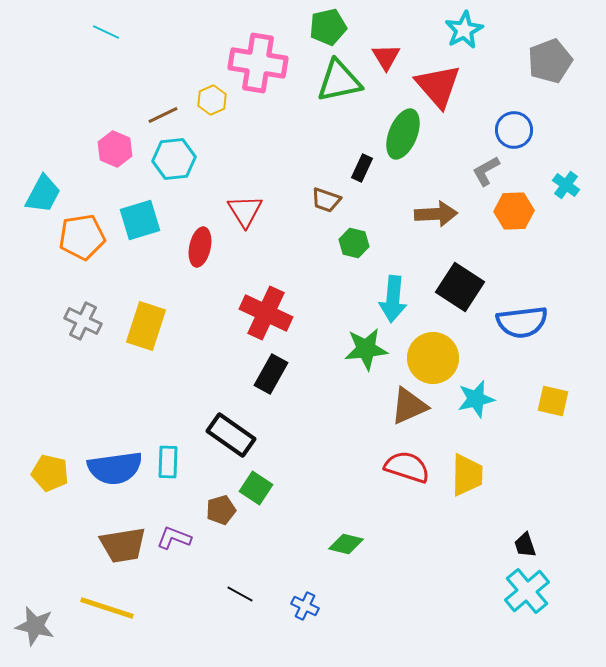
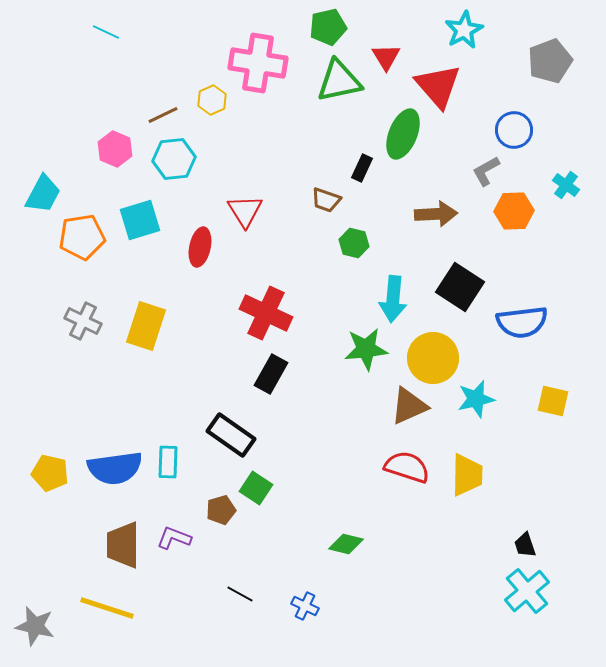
brown trapezoid at (123, 545): rotated 99 degrees clockwise
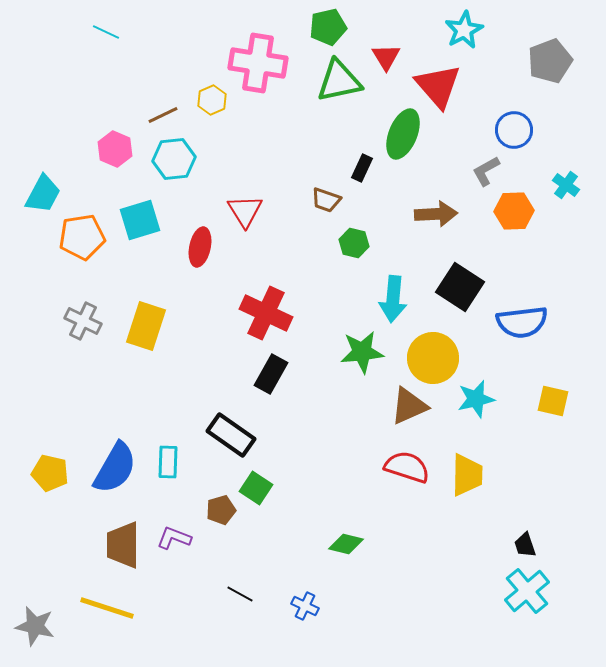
green star at (366, 349): moved 4 px left, 3 px down
blue semicircle at (115, 468): rotated 52 degrees counterclockwise
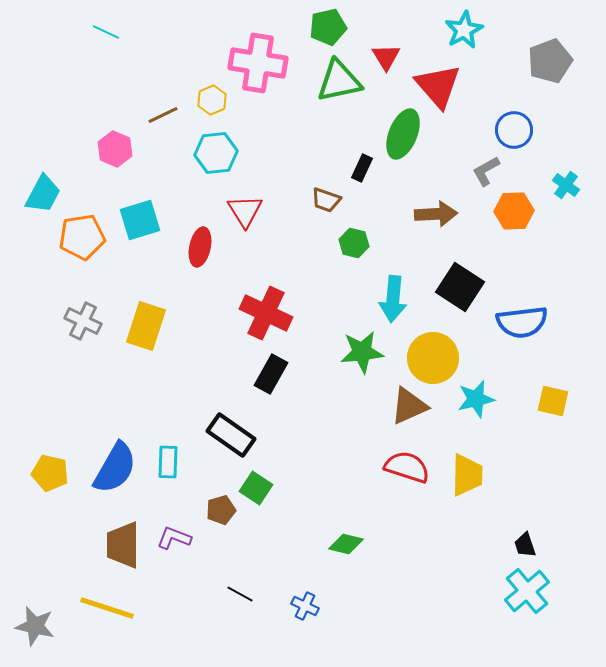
cyan hexagon at (174, 159): moved 42 px right, 6 px up
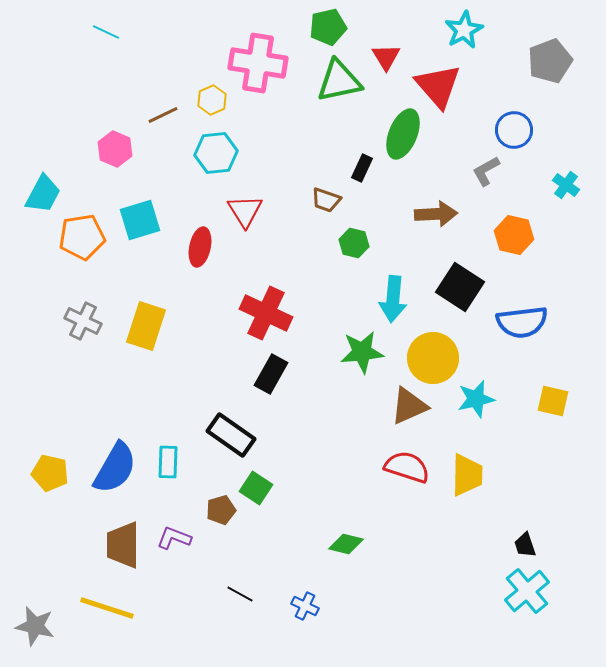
orange hexagon at (514, 211): moved 24 px down; rotated 15 degrees clockwise
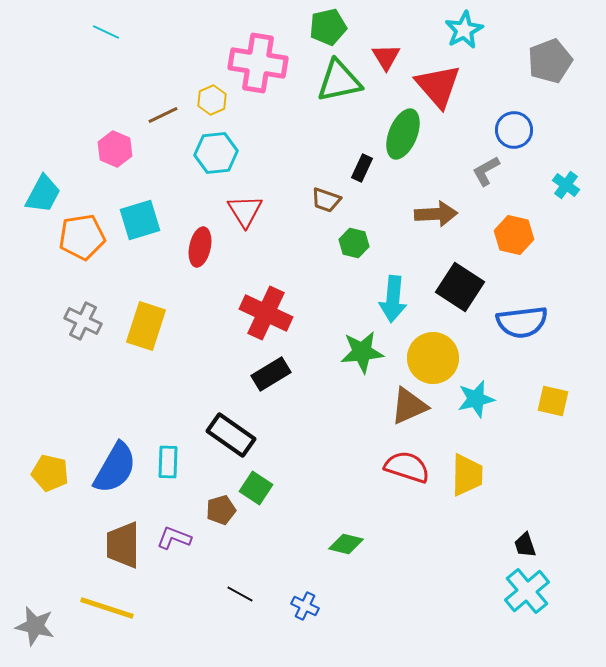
black rectangle at (271, 374): rotated 30 degrees clockwise
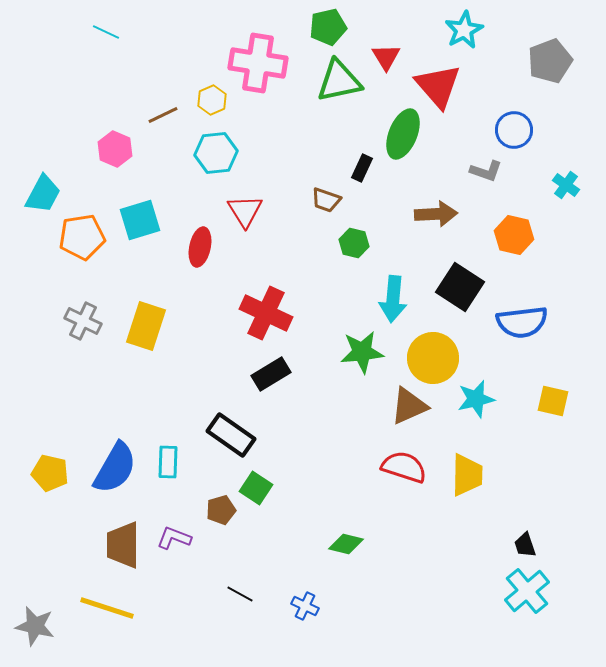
gray L-shape at (486, 171): rotated 132 degrees counterclockwise
red semicircle at (407, 467): moved 3 px left
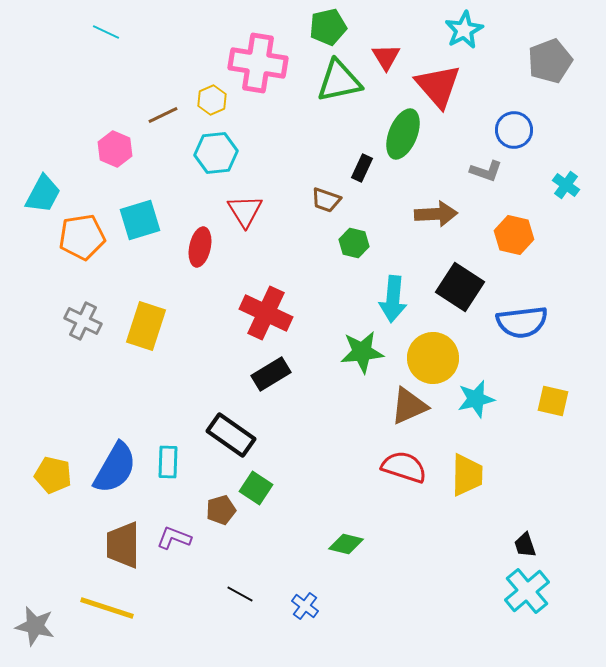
yellow pentagon at (50, 473): moved 3 px right, 2 px down
blue cross at (305, 606): rotated 12 degrees clockwise
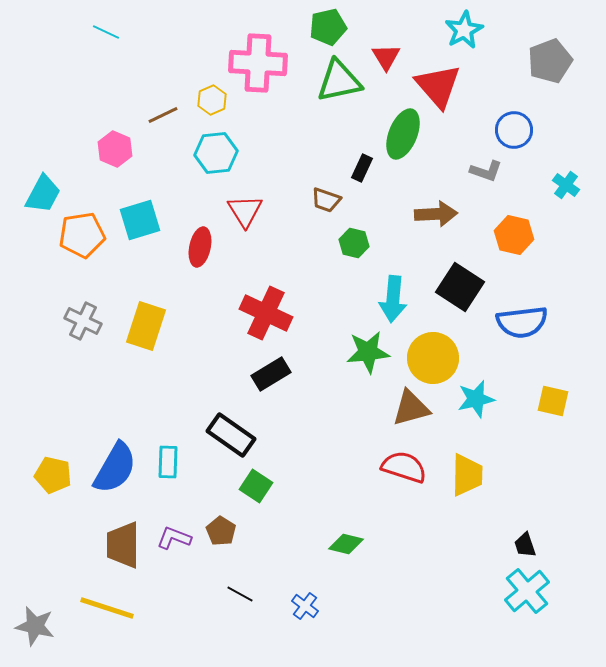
pink cross at (258, 63): rotated 6 degrees counterclockwise
orange pentagon at (82, 237): moved 2 px up
green star at (362, 352): moved 6 px right
brown triangle at (409, 406): moved 2 px right, 2 px down; rotated 9 degrees clockwise
green square at (256, 488): moved 2 px up
brown pentagon at (221, 510): moved 21 px down; rotated 24 degrees counterclockwise
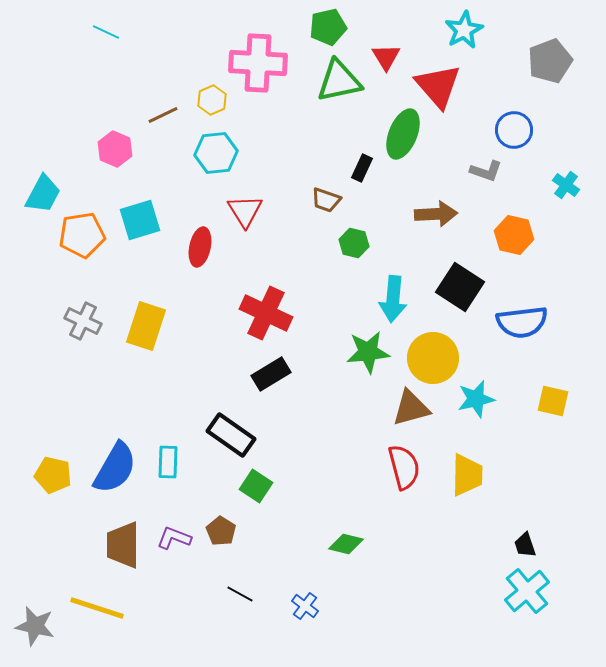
red semicircle at (404, 467): rotated 57 degrees clockwise
yellow line at (107, 608): moved 10 px left
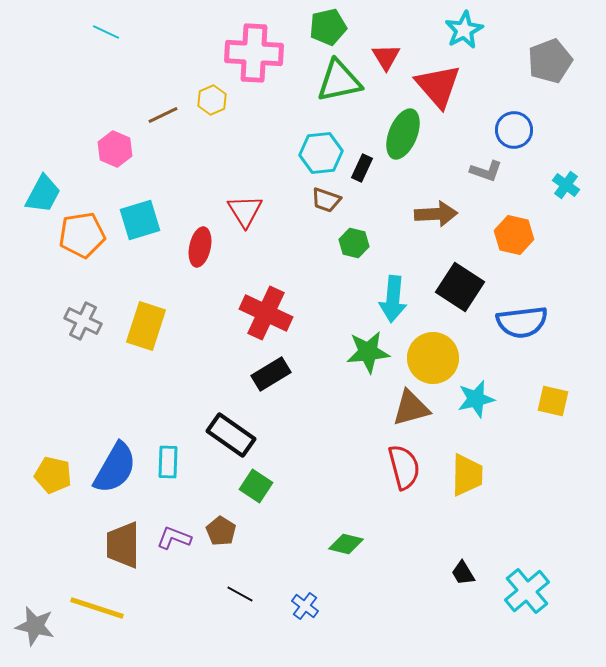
pink cross at (258, 63): moved 4 px left, 10 px up
cyan hexagon at (216, 153): moved 105 px right
black trapezoid at (525, 545): moved 62 px left, 28 px down; rotated 12 degrees counterclockwise
